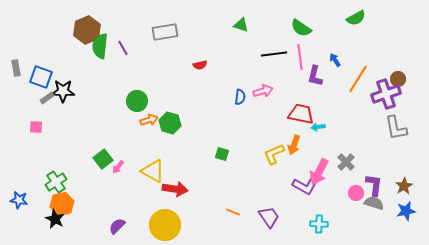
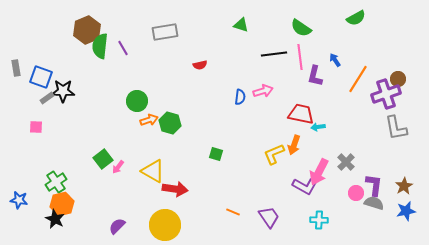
green square at (222, 154): moved 6 px left
cyan cross at (319, 224): moved 4 px up
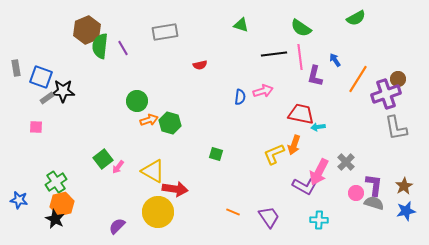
yellow circle at (165, 225): moved 7 px left, 13 px up
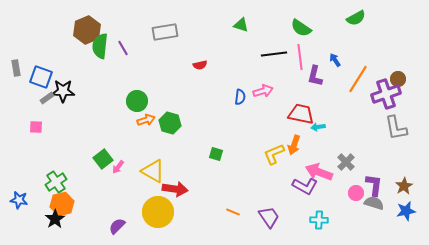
orange arrow at (149, 120): moved 3 px left
pink arrow at (319, 172): rotated 84 degrees clockwise
black star at (55, 219): rotated 12 degrees clockwise
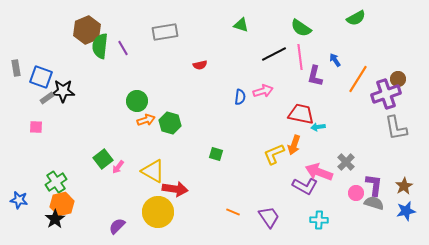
black line at (274, 54): rotated 20 degrees counterclockwise
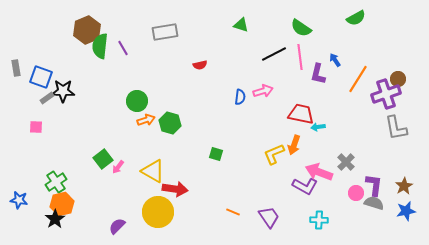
purple L-shape at (315, 76): moved 3 px right, 2 px up
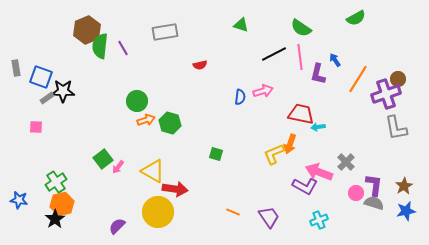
orange arrow at (294, 145): moved 4 px left, 1 px up
cyan cross at (319, 220): rotated 24 degrees counterclockwise
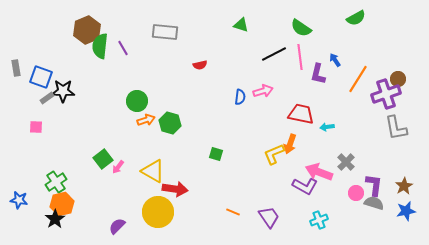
gray rectangle at (165, 32): rotated 15 degrees clockwise
cyan arrow at (318, 127): moved 9 px right
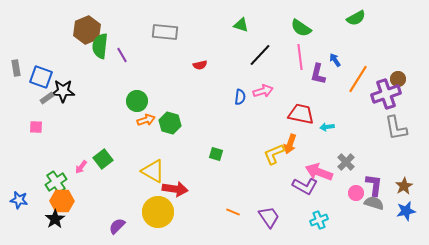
purple line at (123, 48): moved 1 px left, 7 px down
black line at (274, 54): moved 14 px left, 1 px down; rotated 20 degrees counterclockwise
pink arrow at (118, 167): moved 37 px left
orange hexagon at (62, 204): moved 3 px up; rotated 15 degrees clockwise
